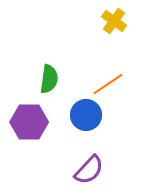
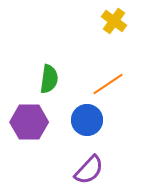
blue circle: moved 1 px right, 5 px down
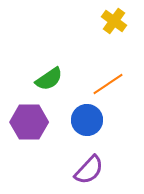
green semicircle: rotated 48 degrees clockwise
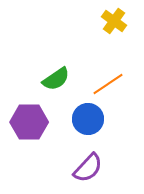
green semicircle: moved 7 px right
blue circle: moved 1 px right, 1 px up
purple semicircle: moved 1 px left, 2 px up
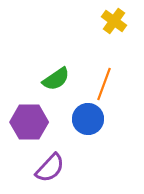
orange line: moved 4 px left; rotated 36 degrees counterclockwise
purple semicircle: moved 38 px left
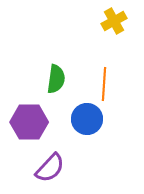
yellow cross: rotated 25 degrees clockwise
green semicircle: rotated 48 degrees counterclockwise
orange line: rotated 16 degrees counterclockwise
blue circle: moved 1 px left
